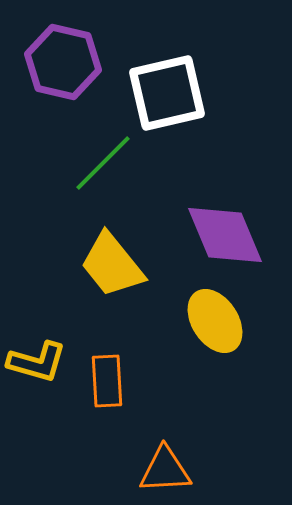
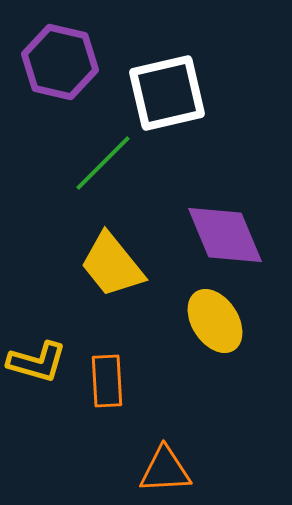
purple hexagon: moved 3 px left
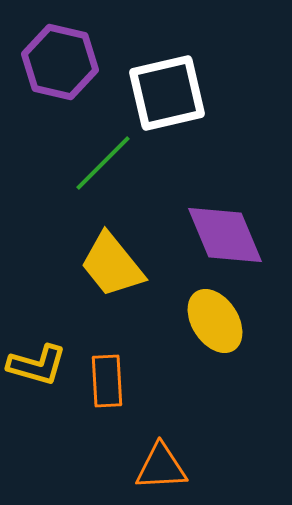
yellow L-shape: moved 3 px down
orange triangle: moved 4 px left, 3 px up
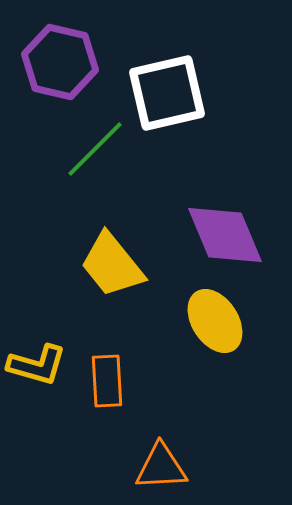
green line: moved 8 px left, 14 px up
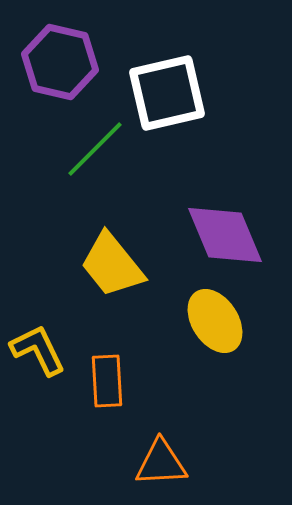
yellow L-shape: moved 1 px right, 15 px up; rotated 132 degrees counterclockwise
orange triangle: moved 4 px up
